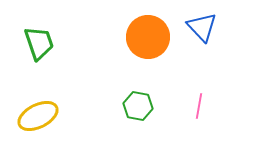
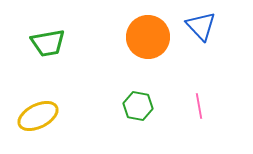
blue triangle: moved 1 px left, 1 px up
green trapezoid: moved 9 px right; rotated 99 degrees clockwise
pink line: rotated 20 degrees counterclockwise
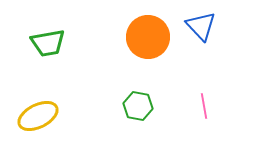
pink line: moved 5 px right
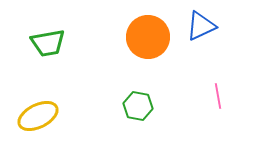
blue triangle: rotated 48 degrees clockwise
pink line: moved 14 px right, 10 px up
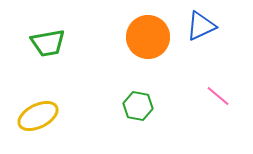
pink line: rotated 40 degrees counterclockwise
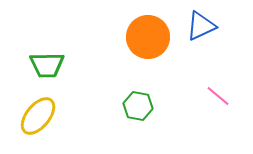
green trapezoid: moved 1 px left, 22 px down; rotated 9 degrees clockwise
yellow ellipse: rotated 24 degrees counterclockwise
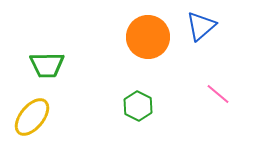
blue triangle: rotated 16 degrees counterclockwise
pink line: moved 2 px up
green hexagon: rotated 16 degrees clockwise
yellow ellipse: moved 6 px left, 1 px down
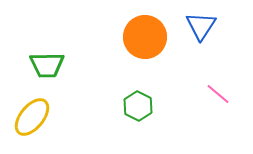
blue triangle: rotated 16 degrees counterclockwise
orange circle: moved 3 px left
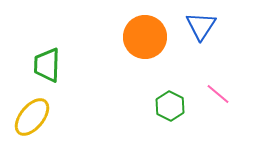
green trapezoid: rotated 93 degrees clockwise
green hexagon: moved 32 px right
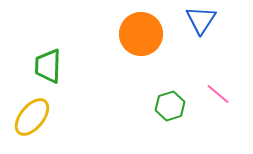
blue triangle: moved 6 px up
orange circle: moved 4 px left, 3 px up
green trapezoid: moved 1 px right, 1 px down
green hexagon: rotated 16 degrees clockwise
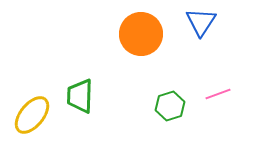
blue triangle: moved 2 px down
green trapezoid: moved 32 px right, 30 px down
pink line: rotated 60 degrees counterclockwise
yellow ellipse: moved 2 px up
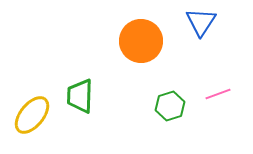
orange circle: moved 7 px down
